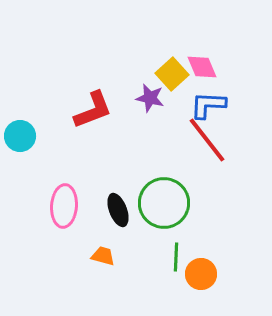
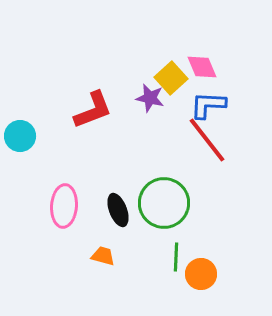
yellow square: moved 1 px left, 4 px down
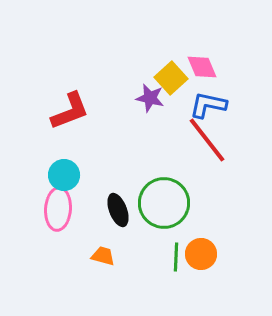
blue L-shape: rotated 9 degrees clockwise
red L-shape: moved 23 px left, 1 px down
cyan circle: moved 44 px right, 39 px down
pink ellipse: moved 6 px left, 3 px down
orange circle: moved 20 px up
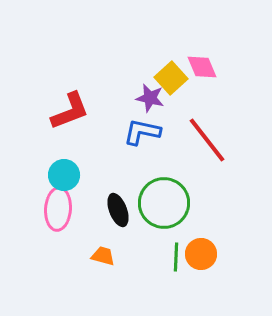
blue L-shape: moved 66 px left, 27 px down
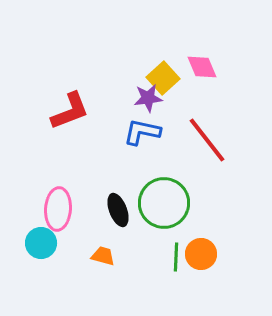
yellow square: moved 8 px left
purple star: moved 2 px left; rotated 20 degrees counterclockwise
cyan circle: moved 23 px left, 68 px down
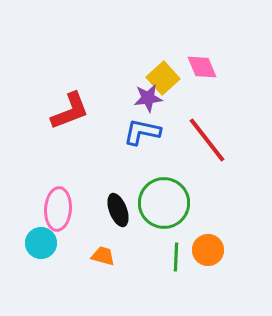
orange circle: moved 7 px right, 4 px up
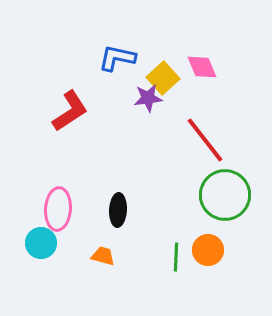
red L-shape: rotated 12 degrees counterclockwise
blue L-shape: moved 25 px left, 74 px up
red line: moved 2 px left
green circle: moved 61 px right, 8 px up
black ellipse: rotated 24 degrees clockwise
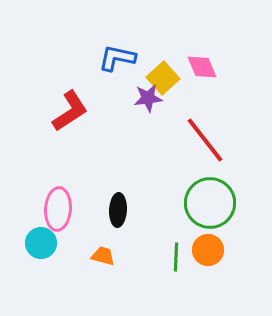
green circle: moved 15 px left, 8 px down
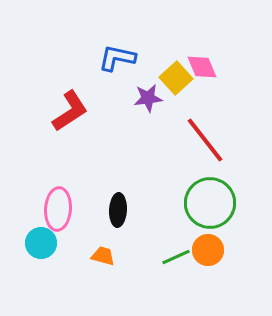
yellow square: moved 13 px right
green line: rotated 64 degrees clockwise
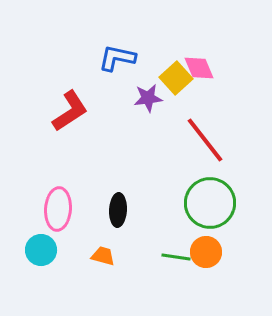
pink diamond: moved 3 px left, 1 px down
cyan circle: moved 7 px down
orange circle: moved 2 px left, 2 px down
green line: rotated 32 degrees clockwise
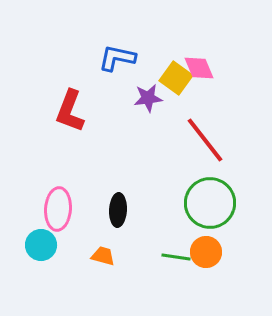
yellow square: rotated 12 degrees counterclockwise
red L-shape: rotated 144 degrees clockwise
cyan circle: moved 5 px up
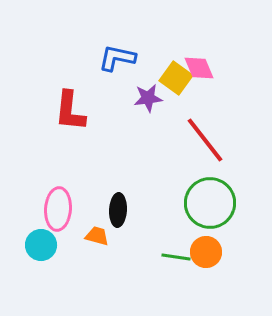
red L-shape: rotated 15 degrees counterclockwise
orange trapezoid: moved 6 px left, 20 px up
